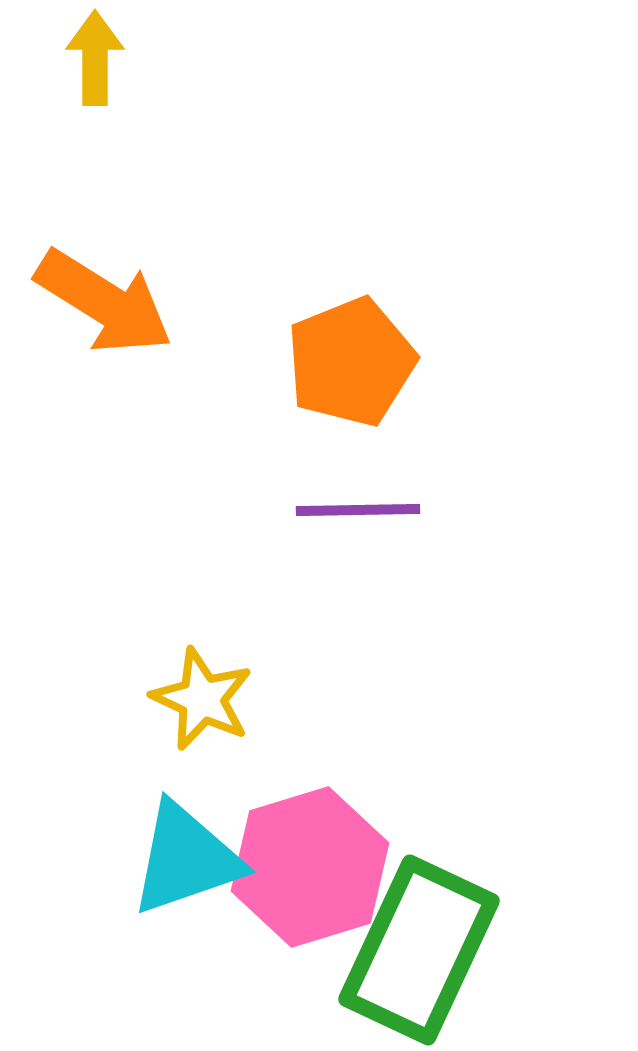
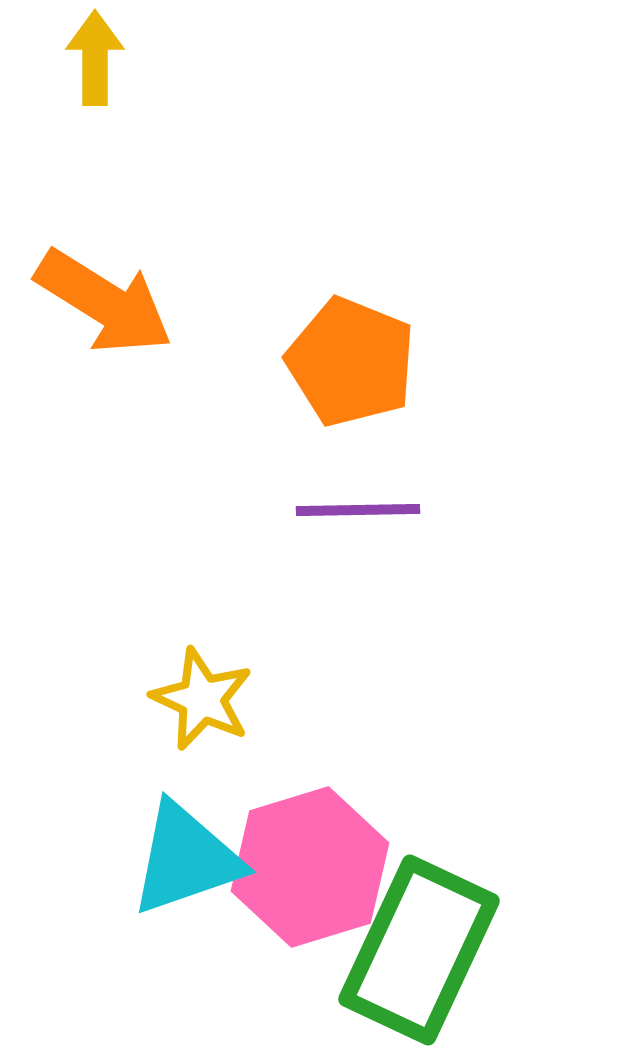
orange pentagon: rotated 28 degrees counterclockwise
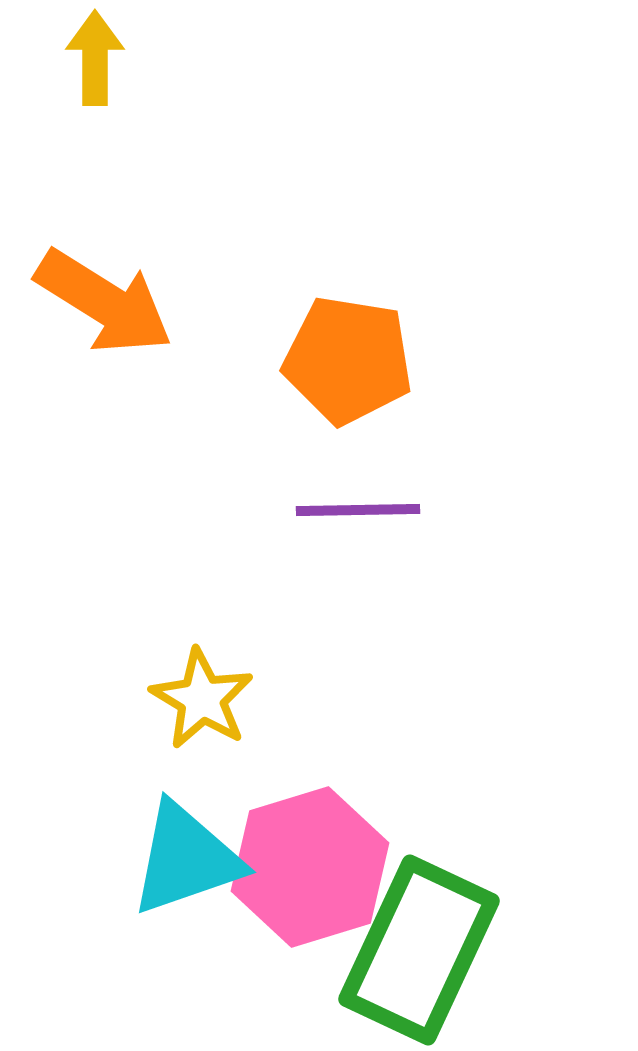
orange pentagon: moved 3 px left, 2 px up; rotated 13 degrees counterclockwise
yellow star: rotated 6 degrees clockwise
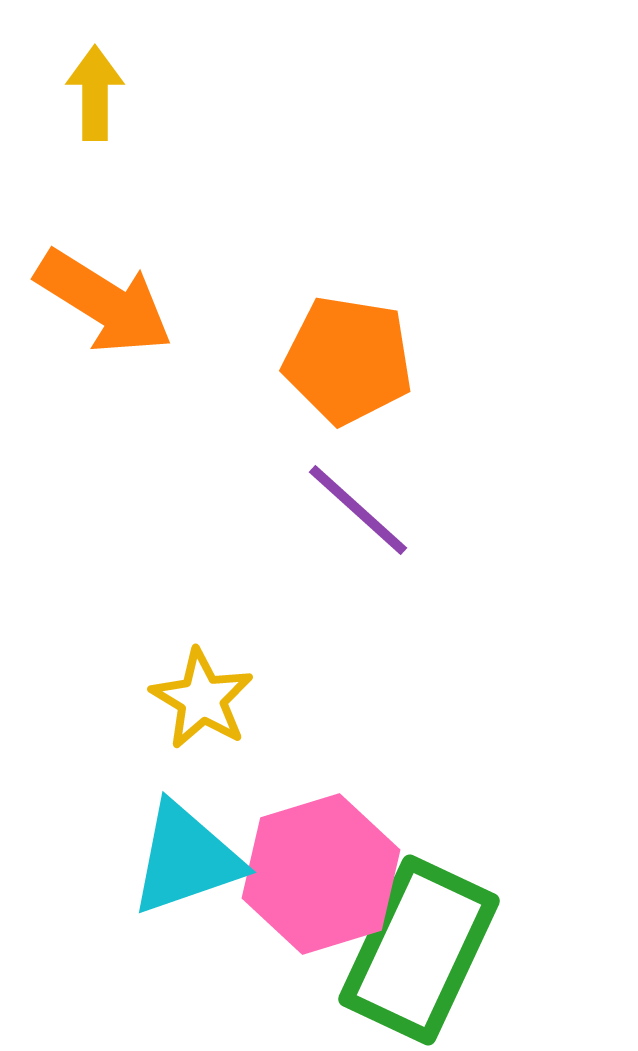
yellow arrow: moved 35 px down
purple line: rotated 43 degrees clockwise
pink hexagon: moved 11 px right, 7 px down
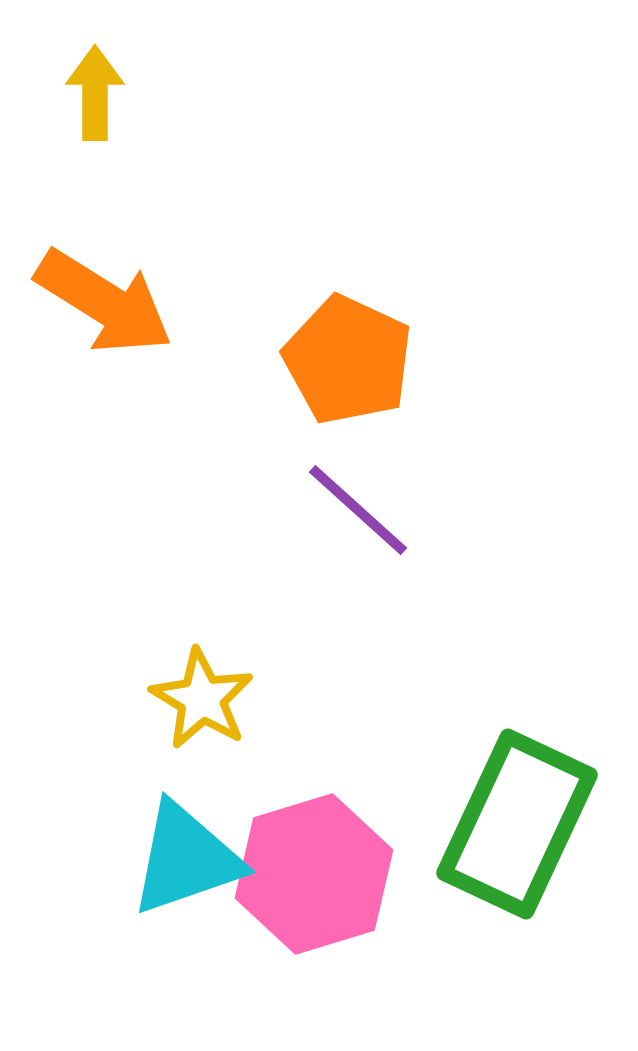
orange pentagon: rotated 16 degrees clockwise
pink hexagon: moved 7 px left
green rectangle: moved 98 px right, 126 px up
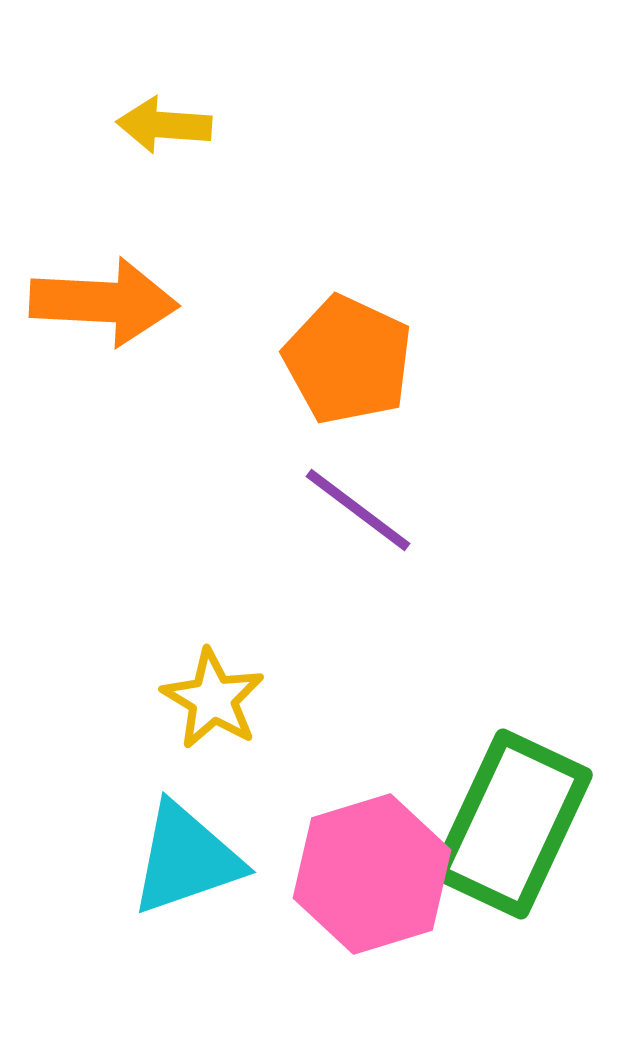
yellow arrow: moved 69 px right, 32 px down; rotated 86 degrees counterclockwise
orange arrow: rotated 29 degrees counterclockwise
purple line: rotated 5 degrees counterclockwise
yellow star: moved 11 px right
green rectangle: moved 5 px left
pink hexagon: moved 58 px right
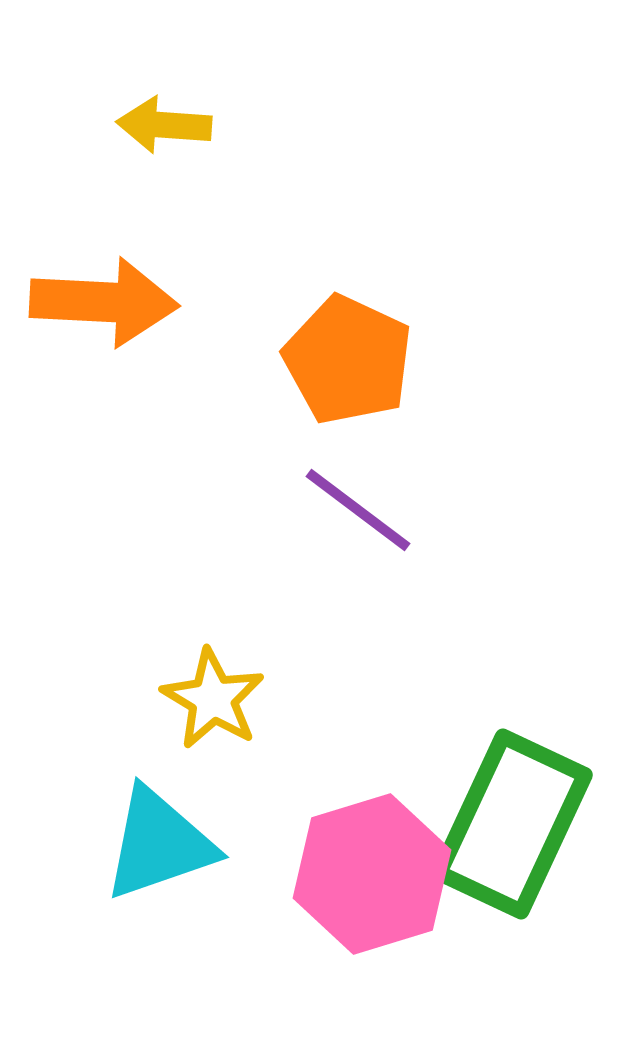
cyan triangle: moved 27 px left, 15 px up
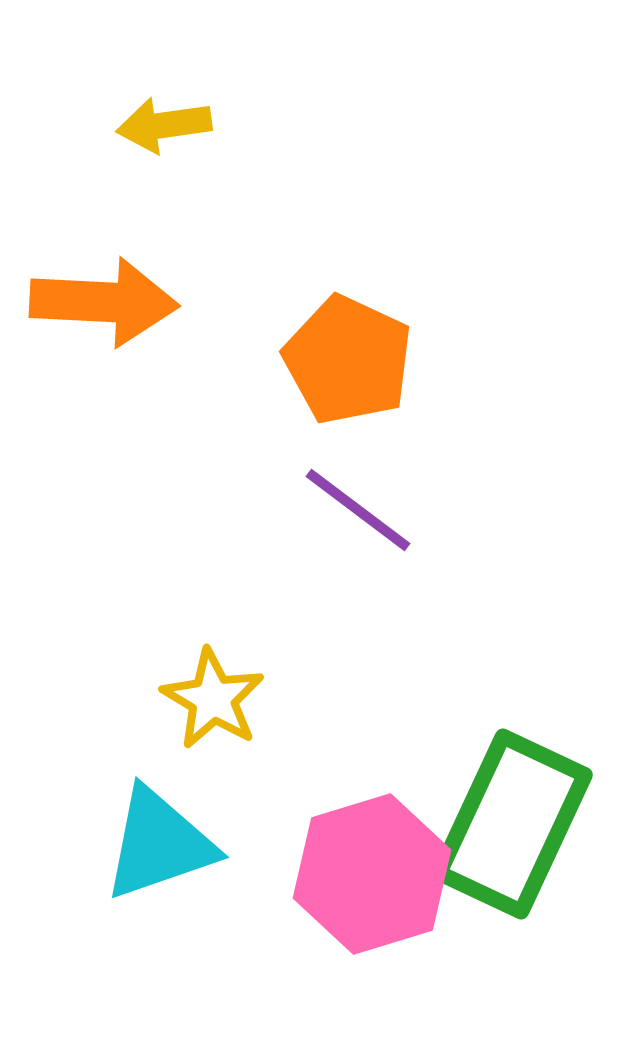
yellow arrow: rotated 12 degrees counterclockwise
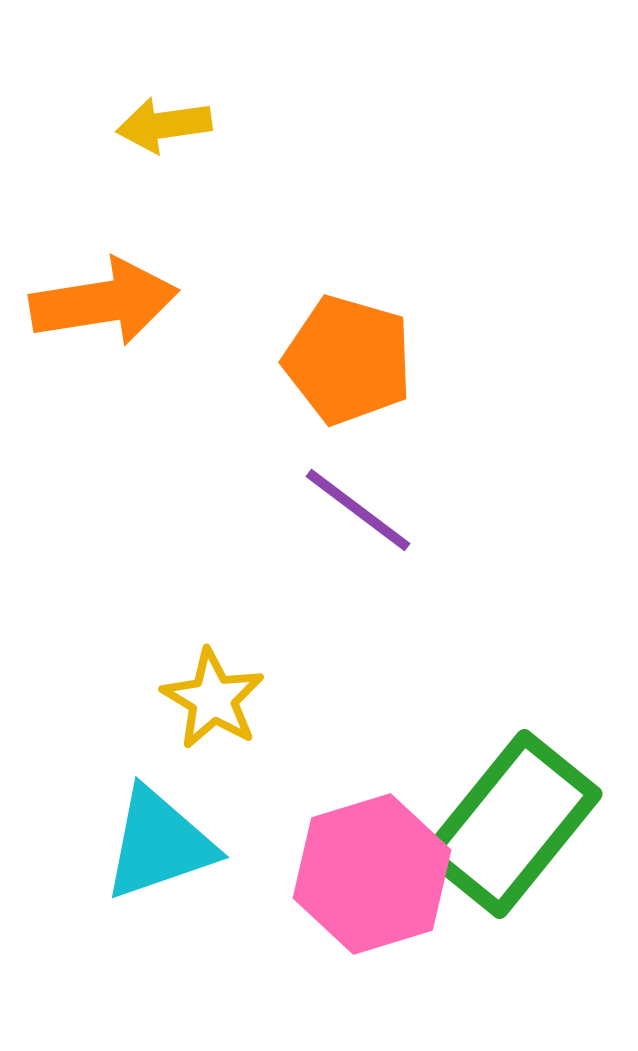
orange arrow: rotated 12 degrees counterclockwise
orange pentagon: rotated 9 degrees counterclockwise
green rectangle: rotated 14 degrees clockwise
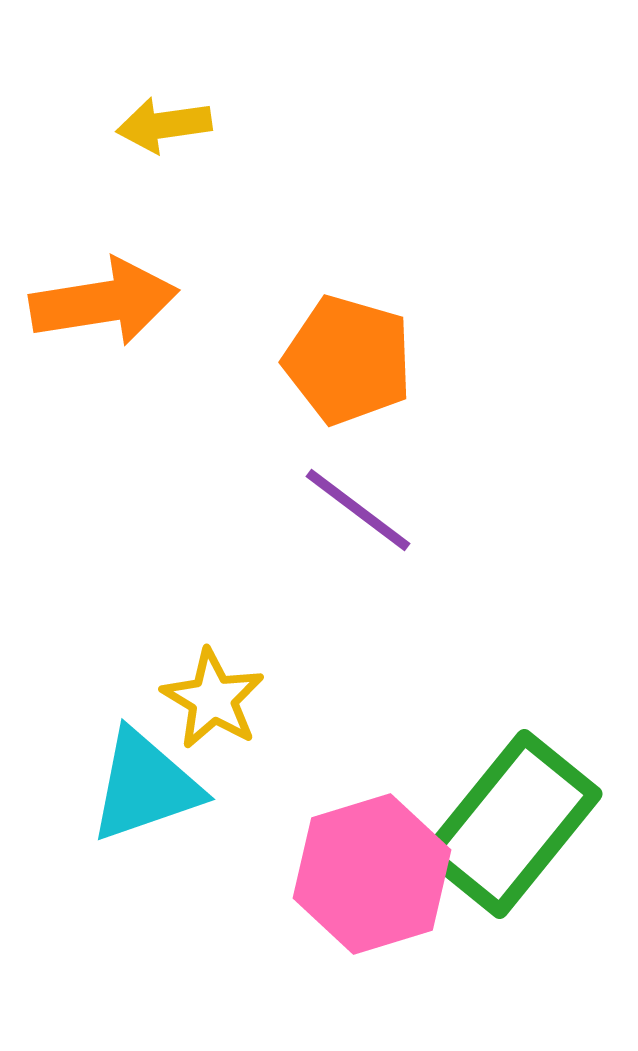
cyan triangle: moved 14 px left, 58 px up
